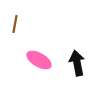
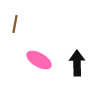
black arrow: rotated 10 degrees clockwise
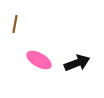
black arrow: rotated 70 degrees clockwise
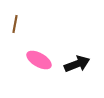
black arrow: moved 1 px down
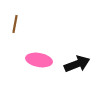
pink ellipse: rotated 20 degrees counterclockwise
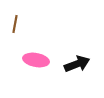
pink ellipse: moved 3 px left
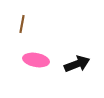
brown line: moved 7 px right
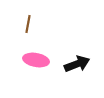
brown line: moved 6 px right
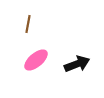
pink ellipse: rotated 50 degrees counterclockwise
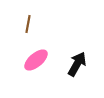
black arrow: rotated 40 degrees counterclockwise
